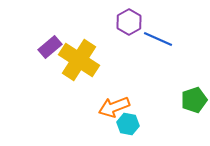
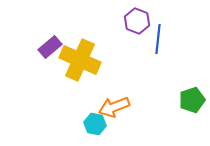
purple hexagon: moved 8 px right, 1 px up; rotated 10 degrees counterclockwise
blue line: rotated 72 degrees clockwise
yellow cross: moved 1 px right; rotated 9 degrees counterclockwise
green pentagon: moved 2 px left
cyan hexagon: moved 33 px left
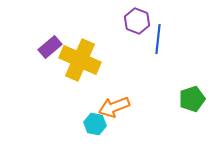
green pentagon: moved 1 px up
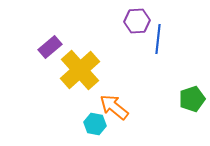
purple hexagon: rotated 25 degrees counterclockwise
yellow cross: moved 10 px down; rotated 24 degrees clockwise
orange arrow: rotated 60 degrees clockwise
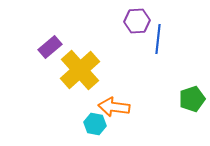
orange arrow: rotated 32 degrees counterclockwise
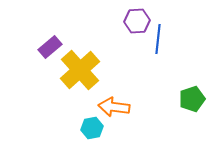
cyan hexagon: moved 3 px left, 4 px down; rotated 20 degrees counterclockwise
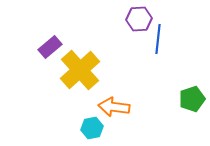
purple hexagon: moved 2 px right, 2 px up
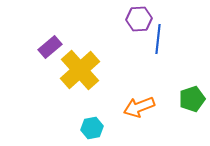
orange arrow: moved 25 px right; rotated 28 degrees counterclockwise
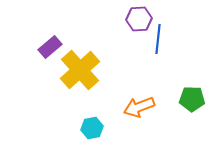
green pentagon: rotated 20 degrees clockwise
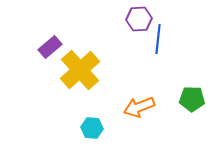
cyan hexagon: rotated 15 degrees clockwise
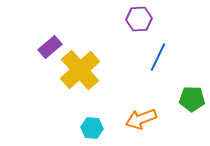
blue line: moved 18 px down; rotated 20 degrees clockwise
orange arrow: moved 2 px right, 12 px down
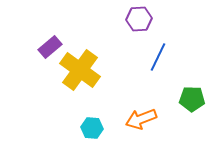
yellow cross: rotated 12 degrees counterclockwise
